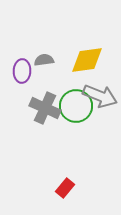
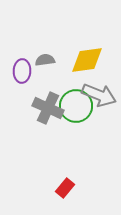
gray semicircle: moved 1 px right
gray arrow: moved 1 px left, 1 px up
gray cross: moved 3 px right
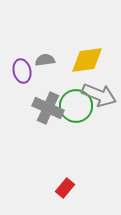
purple ellipse: rotated 15 degrees counterclockwise
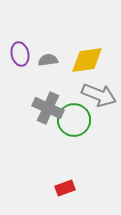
gray semicircle: moved 3 px right
purple ellipse: moved 2 px left, 17 px up
green circle: moved 2 px left, 14 px down
red rectangle: rotated 30 degrees clockwise
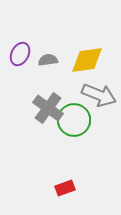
purple ellipse: rotated 40 degrees clockwise
gray cross: rotated 12 degrees clockwise
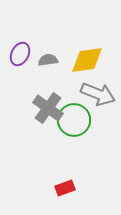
gray arrow: moved 1 px left, 1 px up
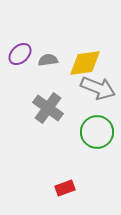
purple ellipse: rotated 20 degrees clockwise
yellow diamond: moved 2 px left, 3 px down
gray arrow: moved 6 px up
green circle: moved 23 px right, 12 px down
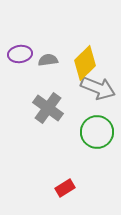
purple ellipse: rotated 35 degrees clockwise
yellow diamond: rotated 36 degrees counterclockwise
red rectangle: rotated 12 degrees counterclockwise
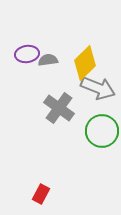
purple ellipse: moved 7 px right
gray cross: moved 11 px right
green circle: moved 5 px right, 1 px up
red rectangle: moved 24 px left, 6 px down; rotated 30 degrees counterclockwise
